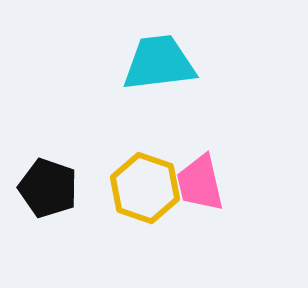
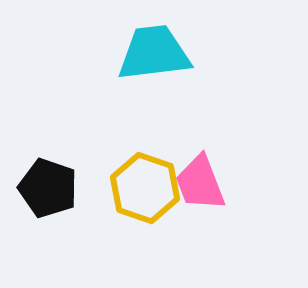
cyan trapezoid: moved 5 px left, 10 px up
pink trapezoid: rotated 8 degrees counterclockwise
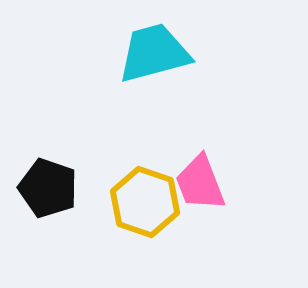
cyan trapezoid: rotated 8 degrees counterclockwise
yellow hexagon: moved 14 px down
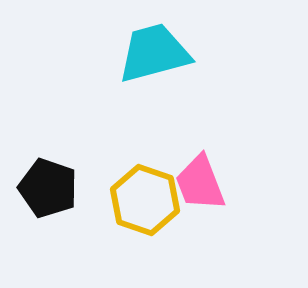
yellow hexagon: moved 2 px up
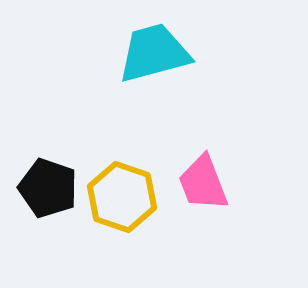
pink trapezoid: moved 3 px right
yellow hexagon: moved 23 px left, 3 px up
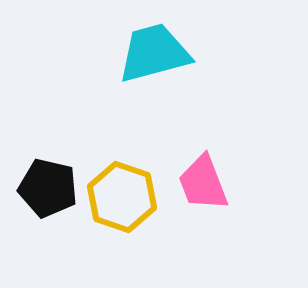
black pentagon: rotated 6 degrees counterclockwise
